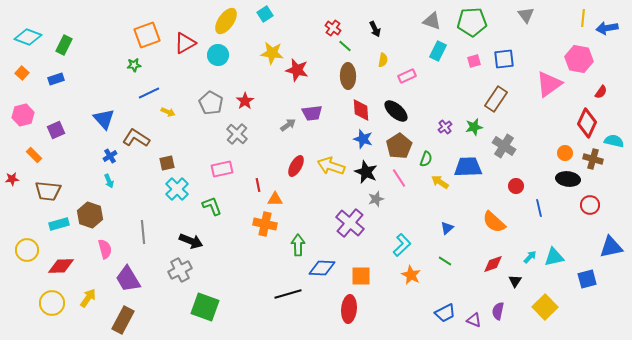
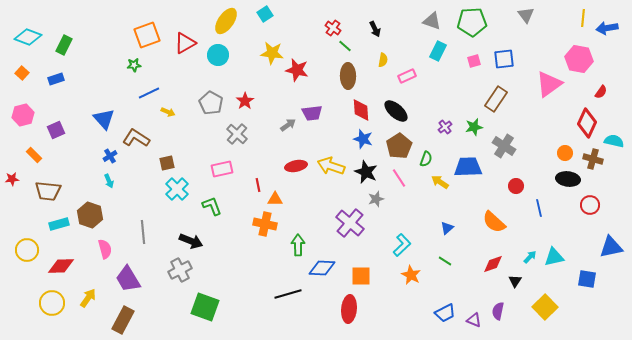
red ellipse at (296, 166): rotated 50 degrees clockwise
blue square at (587, 279): rotated 24 degrees clockwise
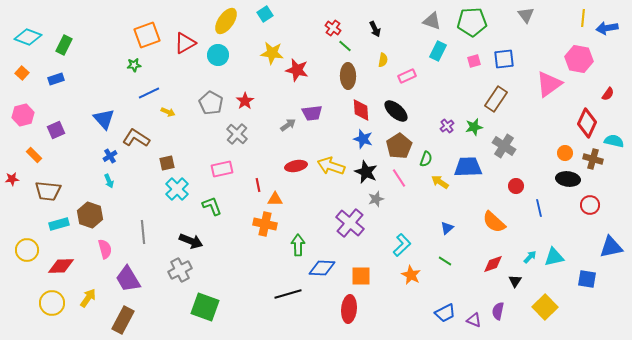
red semicircle at (601, 92): moved 7 px right, 2 px down
purple cross at (445, 127): moved 2 px right, 1 px up
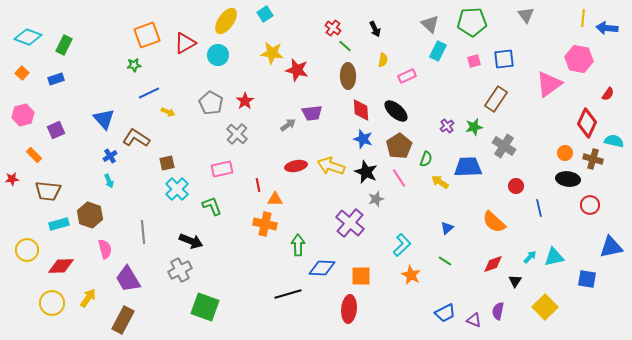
gray triangle at (432, 21): moved 2 px left, 3 px down; rotated 24 degrees clockwise
blue arrow at (607, 28): rotated 15 degrees clockwise
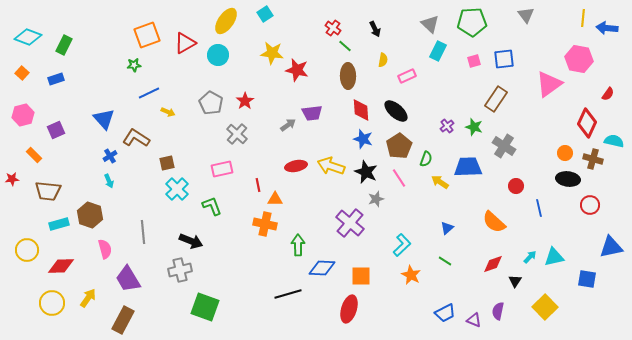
green star at (474, 127): rotated 30 degrees clockwise
gray cross at (180, 270): rotated 15 degrees clockwise
red ellipse at (349, 309): rotated 12 degrees clockwise
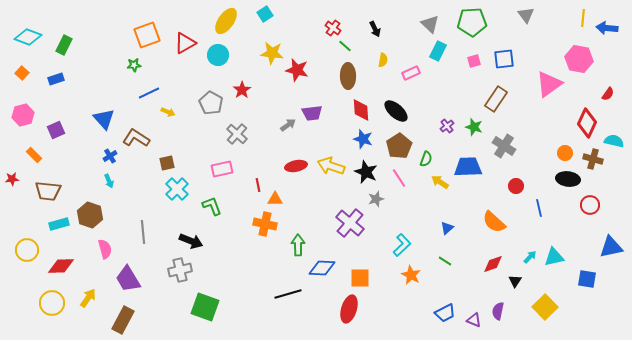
pink rectangle at (407, 76): moved 4 px right, 3 px up
red star at (245, 101): moved 3 px left, 11 px up
orange square at (361, 276): moved 1 px left, 2 px down
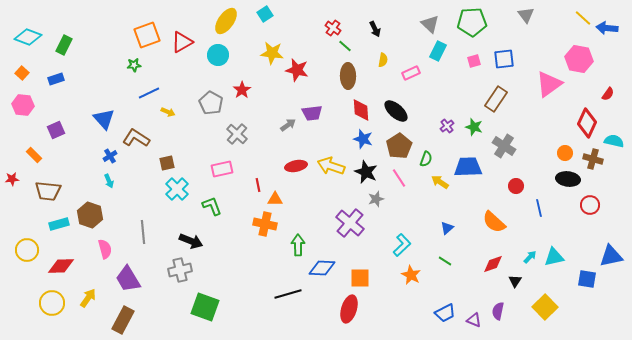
yellow line at (583, 18): rotated 54 degrees counterclockwise
red triangle at (185, 43): moved 3 px left, 1 px up
pink hexagon at (23, 115): moved 10 px up; rotated 20 degrees clockwise
blue triangle at (611, 247): moved 9 px down
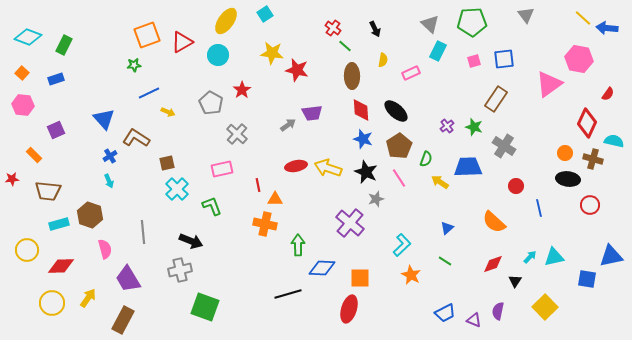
brown ellipse at (348, 76): moved 4 px right
yellow arrow at (331, 166): moved 3 px left, 2 px down
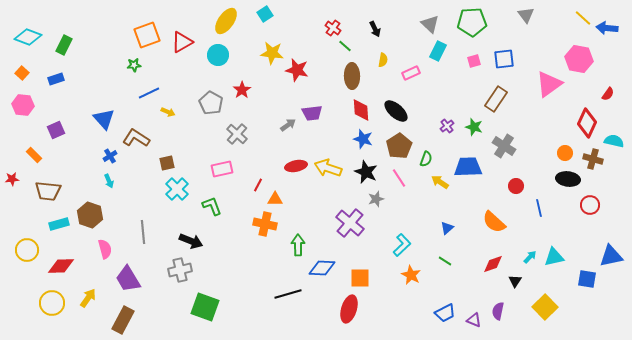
red line at (258, 185): rotated 40 degrees clockwise
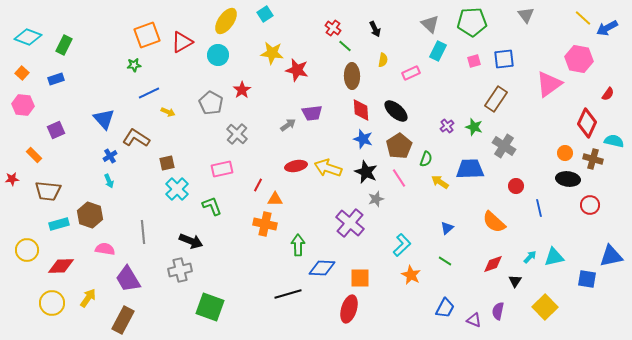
blue arrow at (607, 28): rotated 35 degrees counterclockwise
blue trapezoid at (468, 167): moved 2 px right, 2 px down
pink semicircle at (105, 249): rotated 66 degrees counterclockwise
green square at (205, 307): moved 5 px right
blue trapezoid at (445, 313): moved 5 px up; rotated 35 degrees counterclockwise
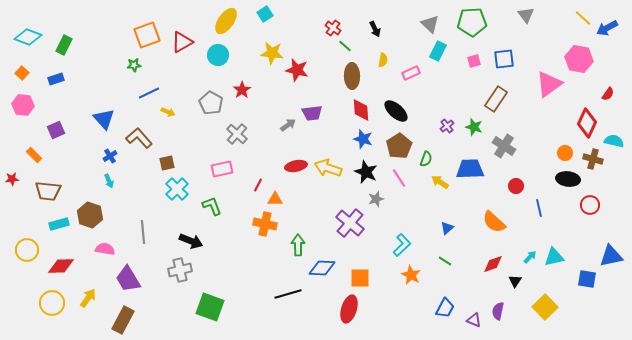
brown L-shape at (136, 138): moved 3 px right; rotated 16 degrees clockwise
